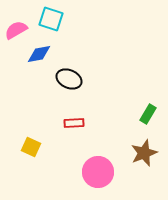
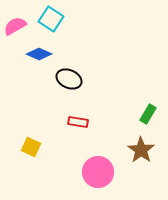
cyan square: rotated 15 degrees clockwise
pink semicircle: moved 1 px left, 4 px up
blue diamond: rotated 35 degrees clockwise
red rectangle: moved 4 px right, 1 px up; rotated 12 degrees clockwise
brown star: moved 3 px left, 3 px up; rotated 16 degrees counterclockwise
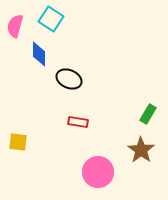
pink semicircle: rotated 45 degrees counterclockwise
blue diamond: rotated 65 degrees clockwise
yellow square: moved 13 px left, 5 px up; rotated 18 degrees counterclockwise
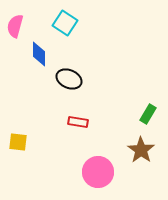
cyan square: moved 14 px right, 4 px down
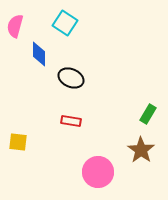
black ellipse: moved 2 px right, 1 px up
red rectangle: moved 7 px left, 1 px up
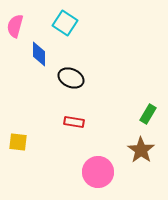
red rectangle: moved 3 px right, 1 px down
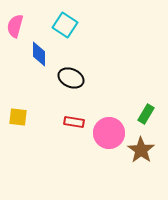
cyan square: moved 2 px down
green rectangle: moved 2 px left
yellow square: moved 25 px up
pink circle: moved 11 px right, 39 px up
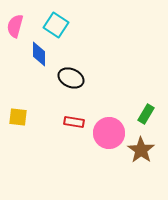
cyan square: moved 9 px left
